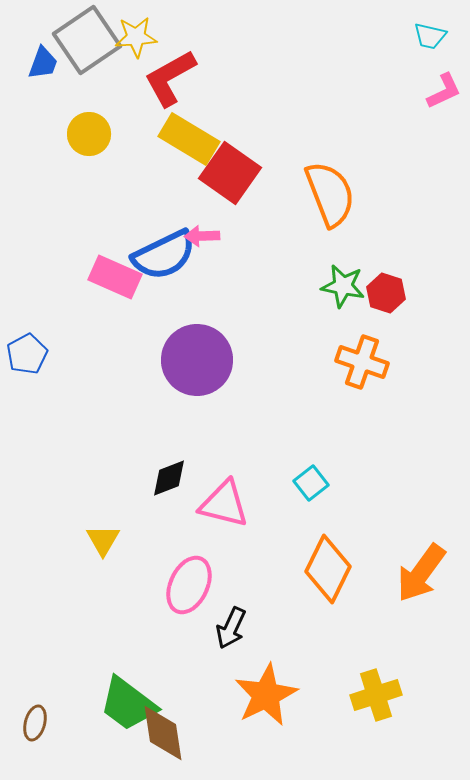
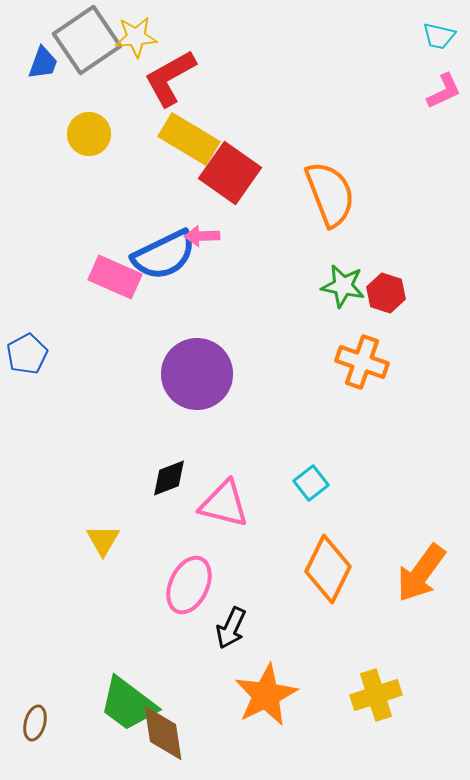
cyan trapezoid: moved 9 px right
purple circle: moved 14 px down
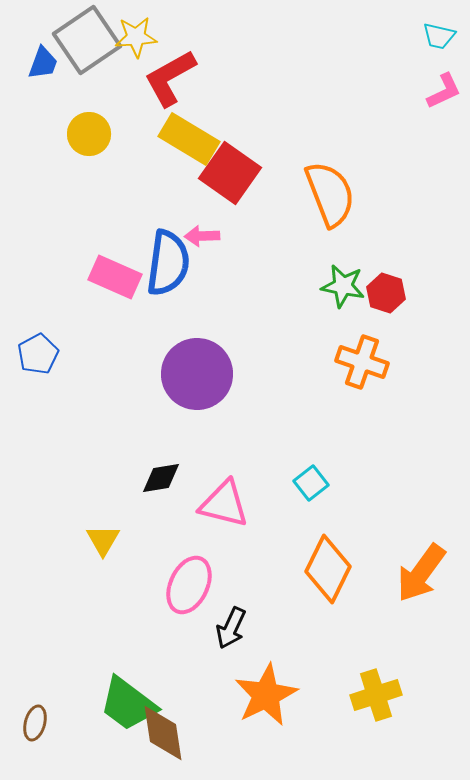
blue semicircle: moved 4 px right, 8 px down; rotated 56 degrees counterclockwise
blue pentagon: moved 11 px right
black diamond: moved 8 px left; rotated 12 degrees clockwise
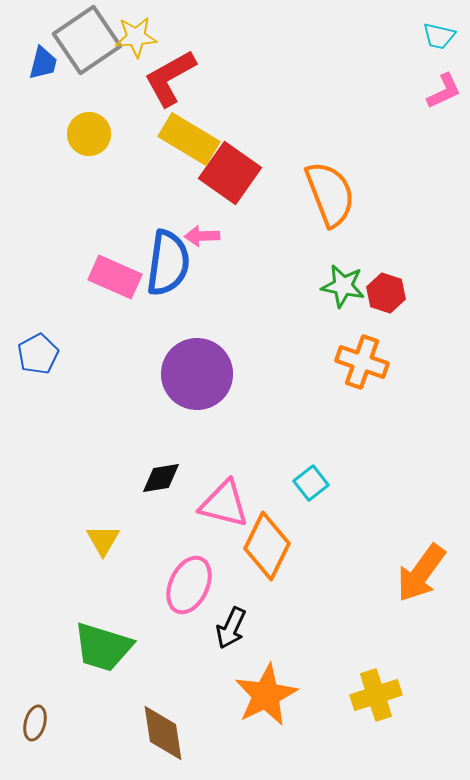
blue trapezoid: rotated 6 degrees counterclockwise
orange diamond: moved 61 px left, 23 px up
green trapezoid: moved 25 px left, 57 px up; rotated 20 degrees counterclockwise
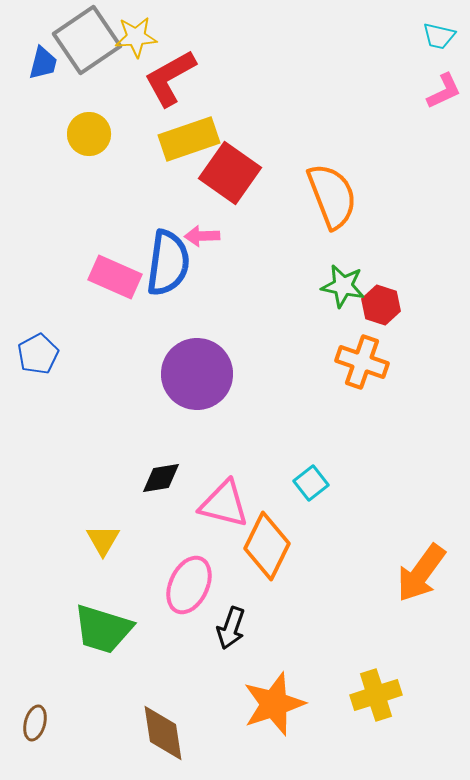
yellow rectangle: rotated 50 degrees counterclockwise
orange semicircle: moved 2 px right, 2 px down
red hexagon: moved 5 px left, 12 px down
black arrow: rotated 6 degrees counterclockwise
green trapezoid: moved 18 px up
orange star: moved 8 px right, 9 px down; rotated 8 degrees clockwise
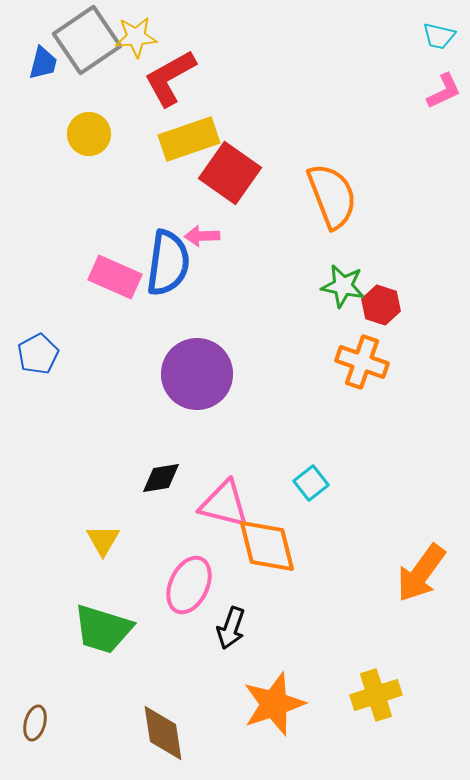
orange diamond: rotated 40 degrees counterclockwise
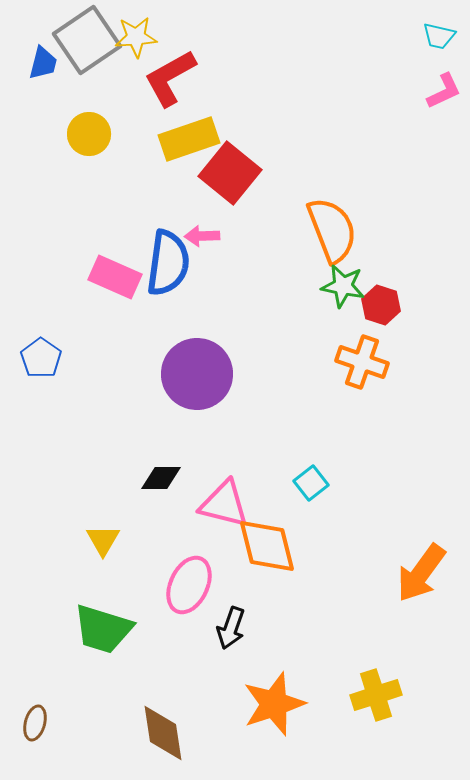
red square: rotated 4 degrees clockwise
orange semicircle: moved 34 px down
blue pentagon: moved 3 px right, 4 px down; rotated 9 degrees counterclockwise
black diamond: rotated 9 degrees clockwise
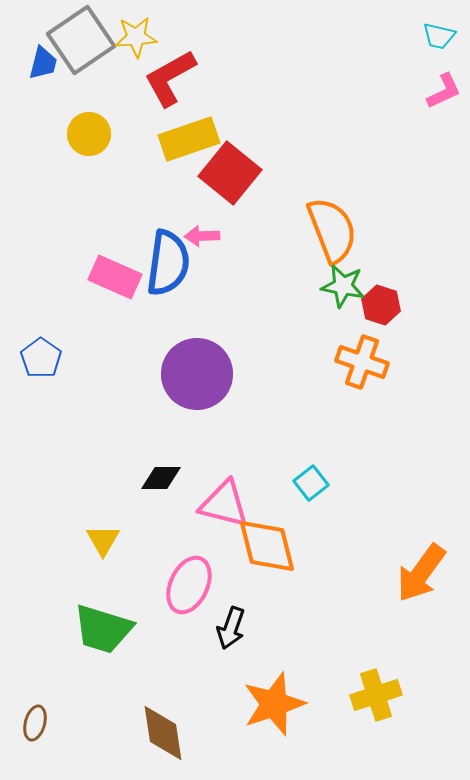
gray square: moved 6 px left
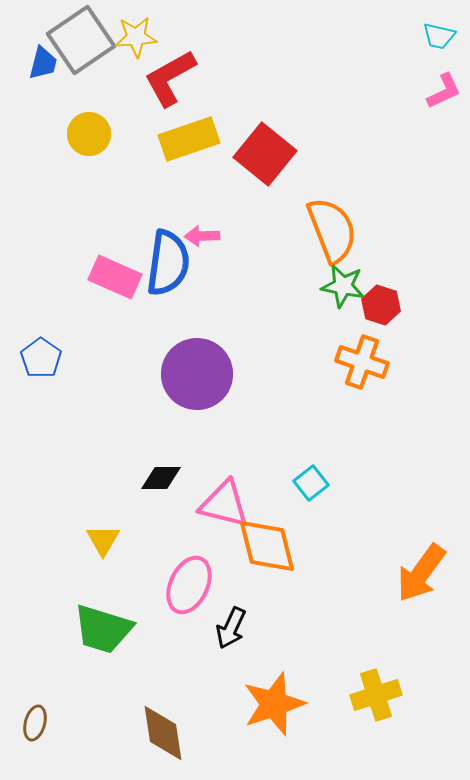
red square: moved 35 px right, 19 px up
black arrow: rotated 6 degrees clockwise
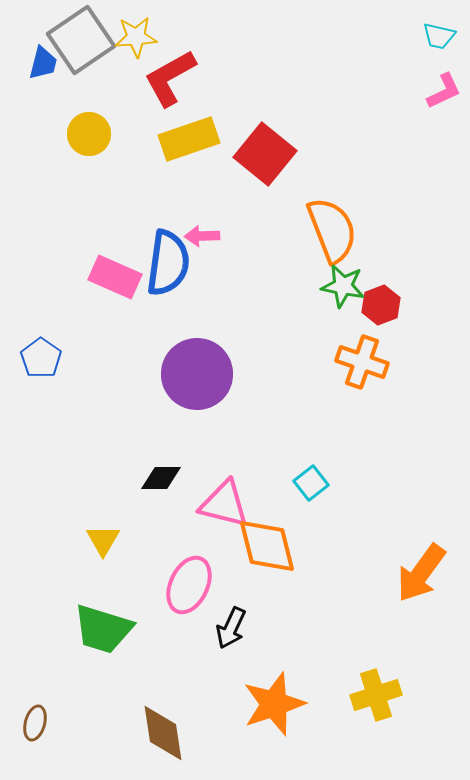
red hexagon: rotated 21 degrees clockwise
